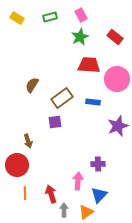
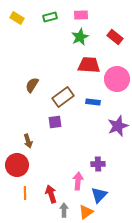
pink rectangle: rotated 64 degrees counterclockwise
brown rectangle: moved 1 px right, 1 px up
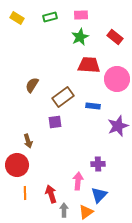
blue rectangle: moved 4 px down
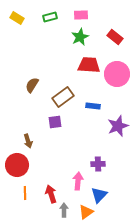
pink circle: moved 5 px up
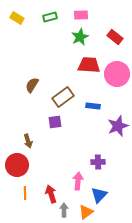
purple cross: moved 2 px up
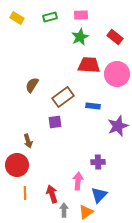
red arrow: moved 1 px right
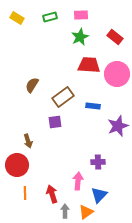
gray arrow: moved 1 px right, 1 px down
